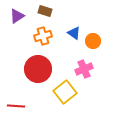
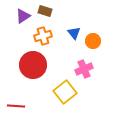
purple triangle: moved 6 px right
blue triangle: rotated 16 degrees clockwise
red circle: moved 5 px left, 4 px up
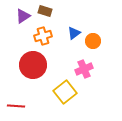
blue triangle: rotated 32 degrees clockwise
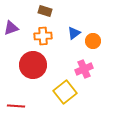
purple triangle: moved 12 px left, 12 px down; rotated 14 degrees clockwise
orange cross: rotated 12 degrees clockwise
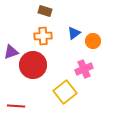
purple triangle: moved 24 px down
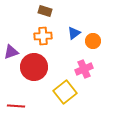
red circle: moved 1 px right, 2 px down
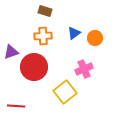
orange circle: moved 2 px right, 3 px up
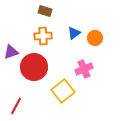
yellow square: moved 2 px left, 1 px up
red line: rotated 66 degrees counterclockwise
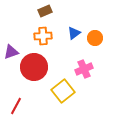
brown rectangle: rotated 40 degrees counterclockwise
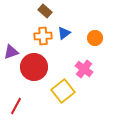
brown rectangle: rotated 64 degrees clockwise
blue triangle: moved 10 px left
pink cross: rotated 30 degrees counterclockwise
